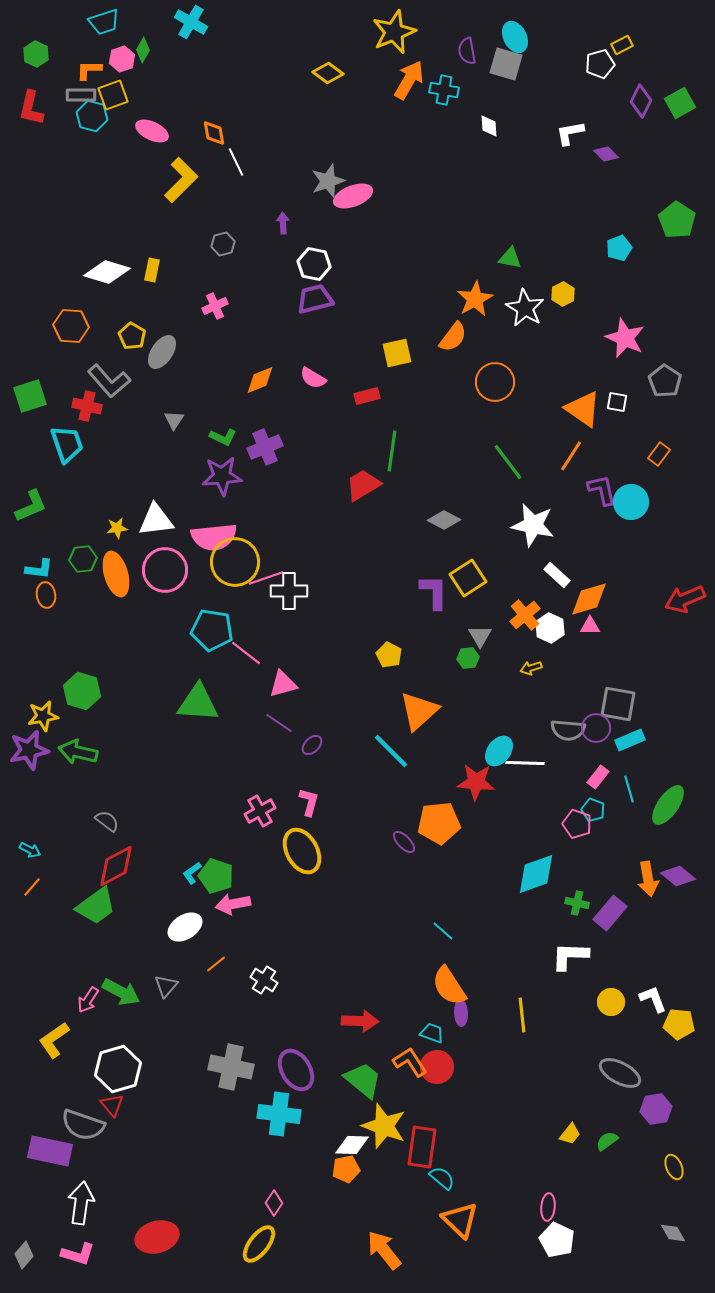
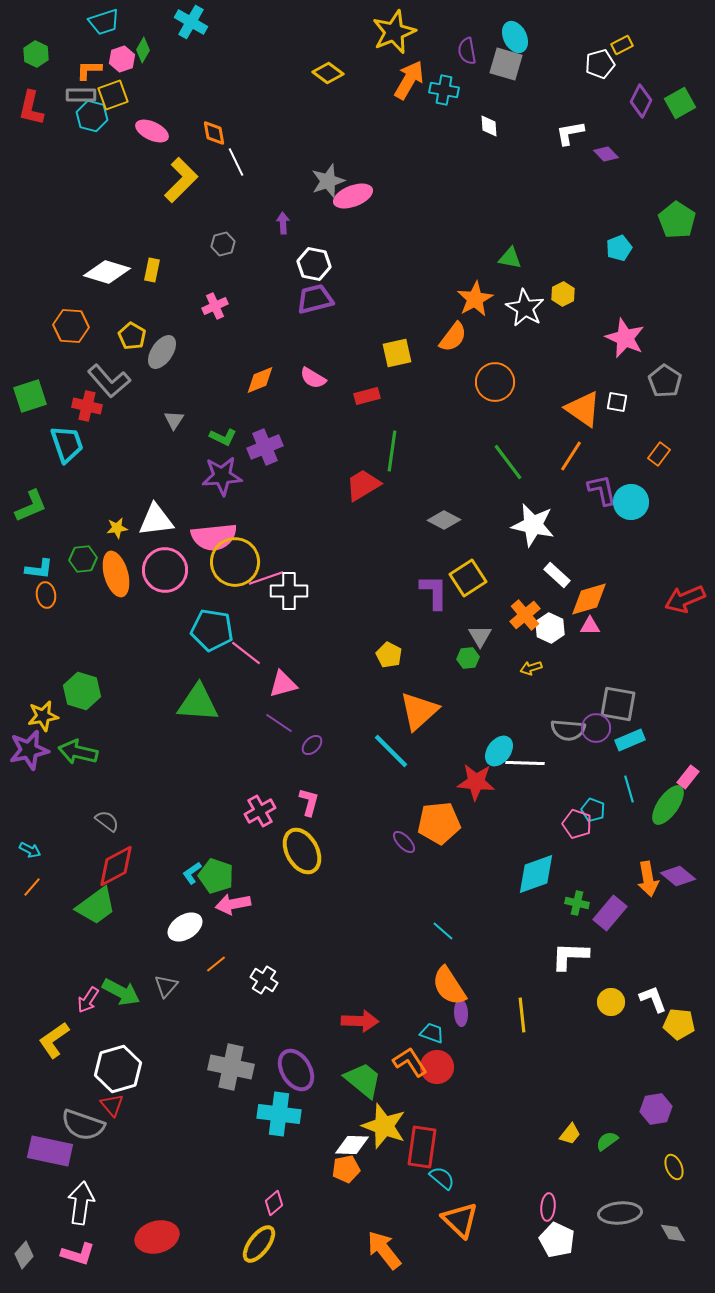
pink rectangle at (598, 777): moved 90 px right
gray ellipse at (620, 1073): moved 140 px down; rotated 33 degrees counterclockwise
pink diamond at (274, 1203): rotated 15 degrees clockwise
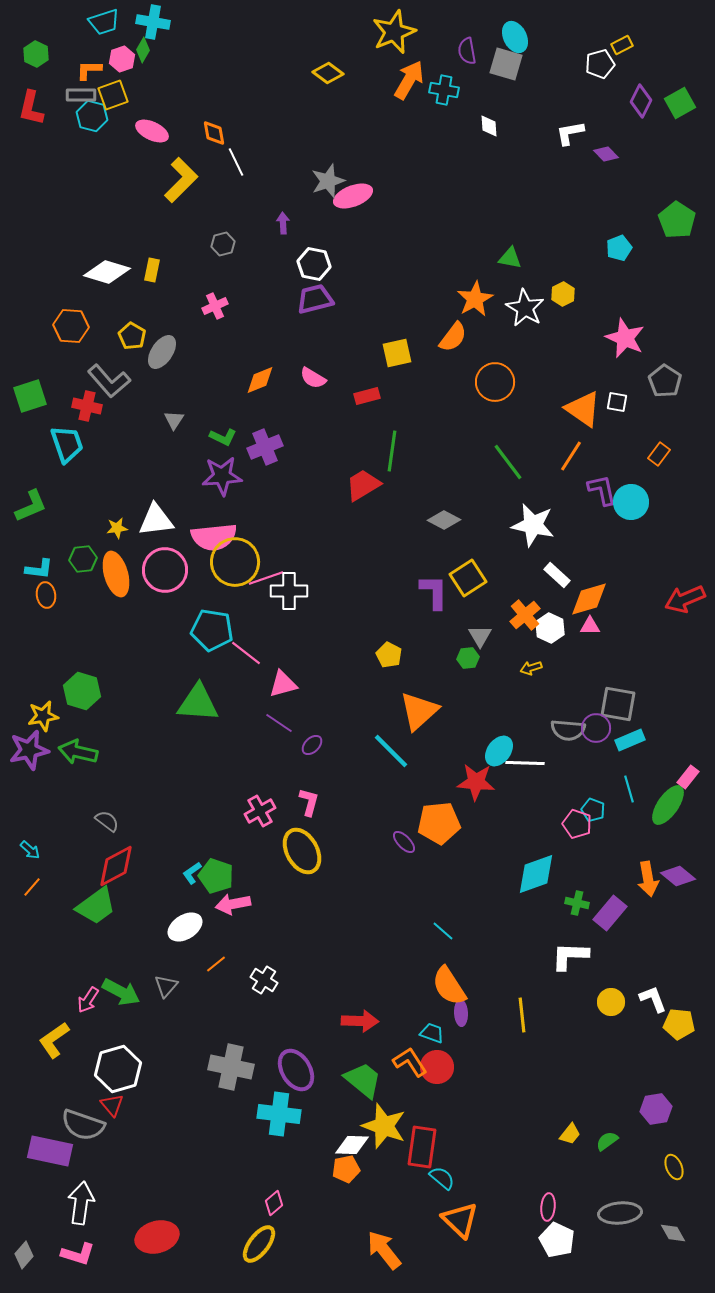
cyan cross at (191, 22): moved 38 px left; rotated 20 degrees counterclockwise
cyan arrow at (30, 850): rotated 15 degrees clockwise
